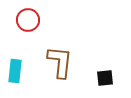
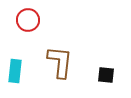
black square: moved 1 px right, 3 px up; rotated 12 degrees clockwise
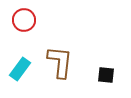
red circle: moved 4 px left
cyan rectangle: moved 5 px right, 2 px up; rotated 30 degrees clockwise
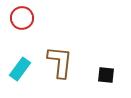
red circle: moved 2 px left, 2 px up
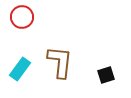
red circle: moved 1 px up
black square: rotated 24 degrees counterclockwise
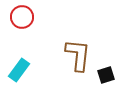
brown L-shape: moved 18 px right, 7 px up
cyan rectangle: moved 1 px left, 1 px down
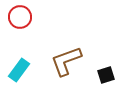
red circle: moved 2 px left
brown L-shape: moved 12 px left, 6 px down; rotated 116 degrees counterclockwise
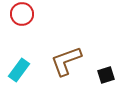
red circle: moved 2 px right, 3 px up
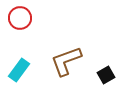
red circle: moved 2 px left, 4 px down
black square: rotated 12 degrees counterclockwise
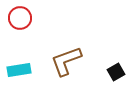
cyan rectangle: rotated 45 degrees clockwise
black square: moved 10 px right, 3 px up
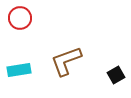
black square: moved 3 px down
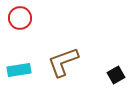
brown L-shape: moved 3 px left, 1 px down
